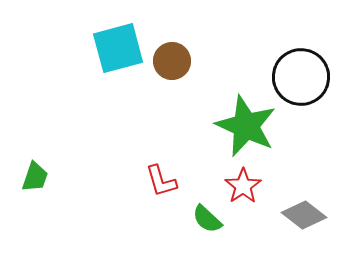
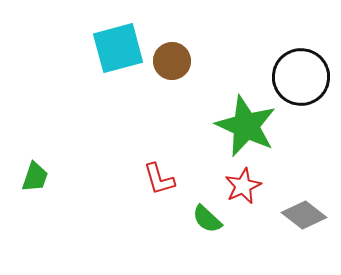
red L-shape: moved 2 px left, 2 px up
red star: rotated 9 degrees clockwise
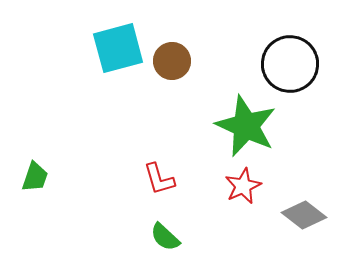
black circle: moved 11 px left, 13 px up
green semicircle: moved 42 px left, 18 px down
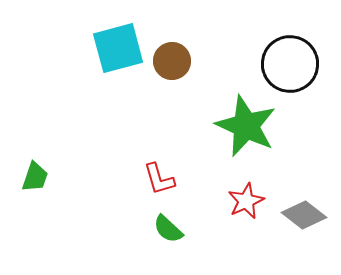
red star: moved 3 px right, 15 px down
green semicircle: moved 3 px right, 8 px up
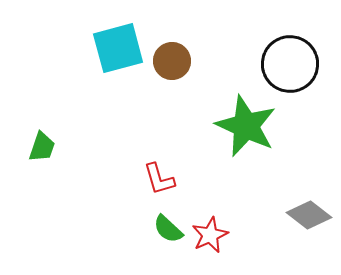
green trapezoid: moved 7 px right, 30 px up
red star: moved 36 px left, 34 px down
gray diamond: moved 5 px right
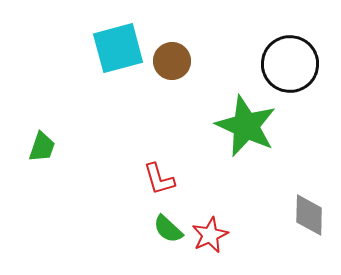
gray diamond: rotated 54 degrees clockwise
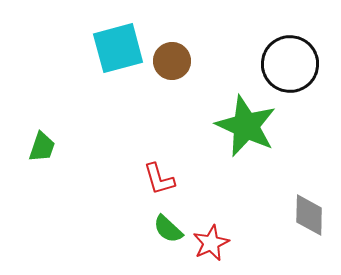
red star: moved 1 px right, 8 px down
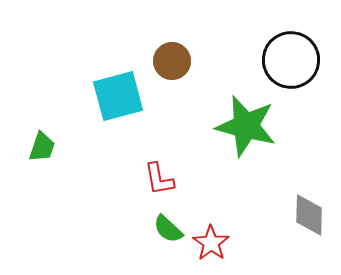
cyan square: moved 48 px down
black circle: moved 1 px right, 4 px up
green star: rotated 10 degrees counterclockwise
red L-shape: rotated 6 degrees clockwise
red star: rotated 12 degrees counterclockwise
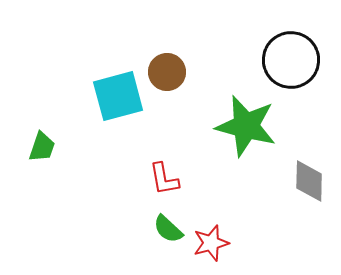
brown circle: moved 5 px left, 11 px down
red L-shape: moved 5 px right
gray diamond: moved 34 px up
red star: rotated 21 degrees clockwise
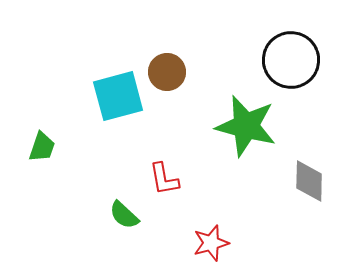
green semicircle: moved 44 px left, 14 px up
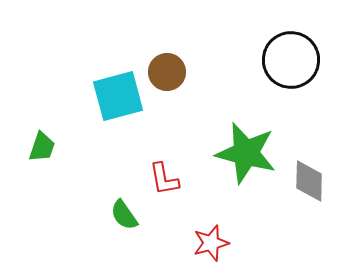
green star: moved 27 px down
green semicircle: rotated 12 degrees clockwise
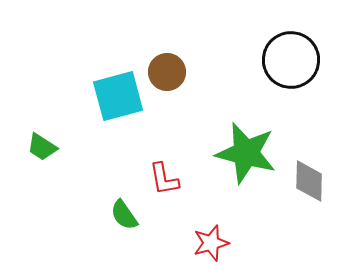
green trapezoid: rotated 104 degrees clockwise
